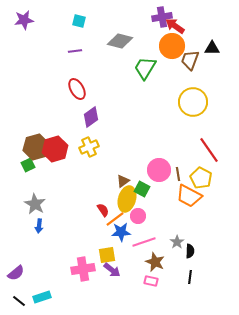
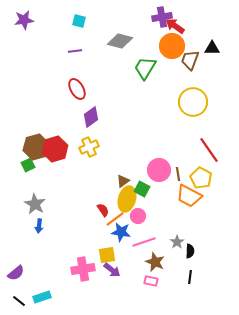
blue star at (121, 232): rotated 12 degrees clockwise
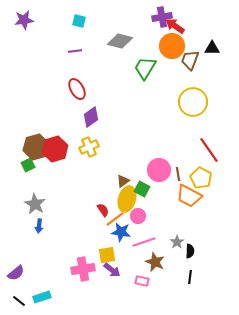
pink rectangle at (151, 281): moved 9 px left
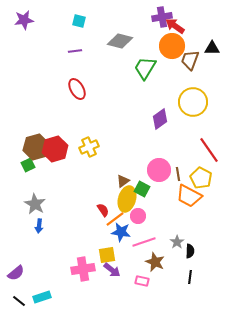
purple diamond at (91, 117): moved 69 px right, 2 px down
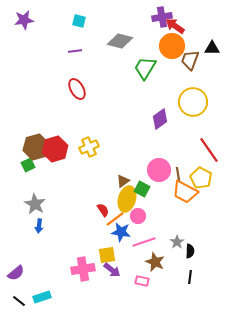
orange trapezoid at (189, 196): moved 4 px left, 4 px up
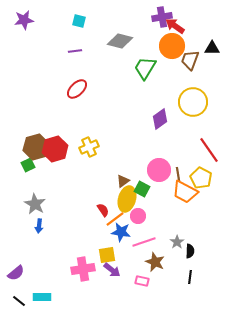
red ellipse at (77, 89): rotated 75 degrees clockwise
cyan rectangle at (42, 297): rotated 18 degrees clockwise
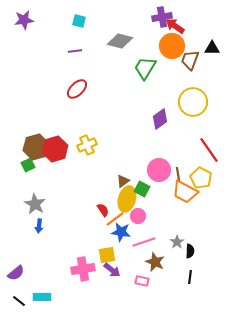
yellow cross at (89, 147): moved 2 px left, 2 px up
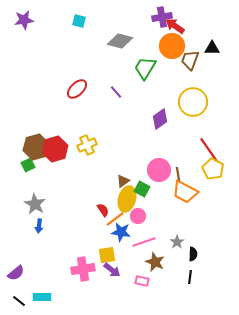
purple line at (75, 51): moved 41 px right, 41 px down; rotated 56 degrees clockwise
yellow pentagon at (201, 178): moved 12 px right, 9 px up
black semicircle at (190, 251): moved 3 px right, 3 px down
